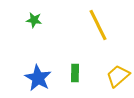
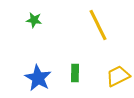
yellow trapezoid: rotated 15 degrees clockwise
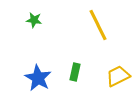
green rectangle: moved 1 px up; rotated 12 degrees clockwise
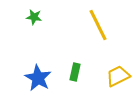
green star: moved 3 px up
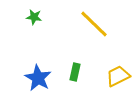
yellow line: moved 4 px left, 1 px up; rotated 20 degrees counterclockwise
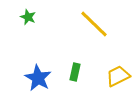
green star: moved 6 px left; rotated 14 degrees clockwise
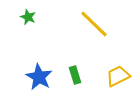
green rectangle: moved 3 px down; rotated 30 degrees counterclockwise
blue star: moved 1 px right, 1 px up
